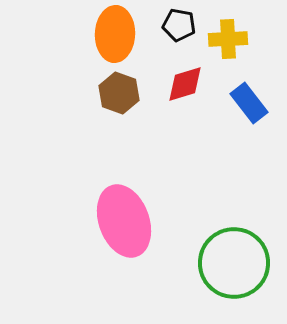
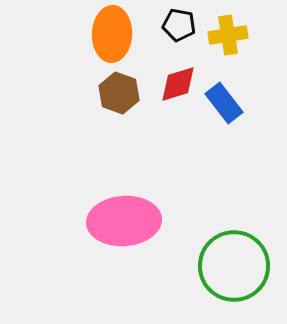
orange ellipse: moved 3 px left
yellow cross: moved 4 px up; rotated 6 degrees counterclockwise
red diamond: moved 7 px left
blue rectangle: moved 25 px left
pink ellipse: rotated 74 degrees counterclockwise
green circle: moved 3 px down
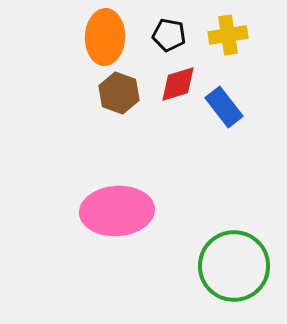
black pentagon: moved 10 px left, 10 px down
orange ellipse: moved 7 px left, 3 px down
blue rectangle: moved 4 px down
pink ellipse: moved 7 px left, 10 px up
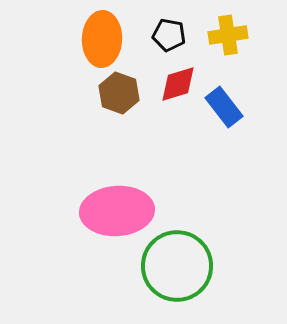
orange ellipse: moved 3 px left, 2 px down
green circle: moved 57 px left
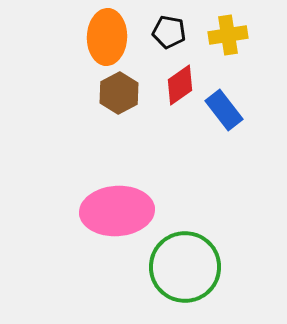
black pentagon: moved 3 px up
orange ellipse: moved 5 px right, 2 px up
red diamond: moved 2 px right, 1 px down; rotated 18 degrees counterclockwise
brown hexagon: rotated 12 degrees clockwise
blue rectangle: moved 3 px down
green circle: moved 8 px right, 1 px down
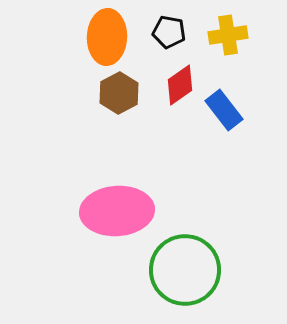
green circle: moved 3 px down
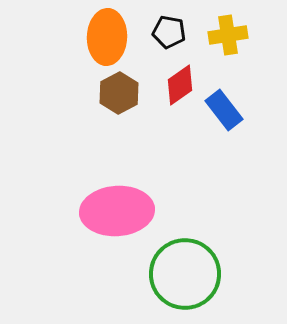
green circle: moved 4 px down
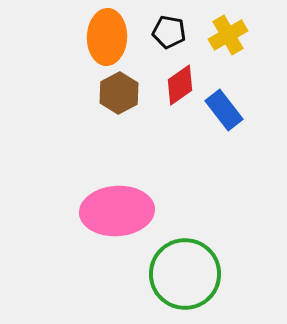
yellow cross: rotated 21 degrees counterclockwise
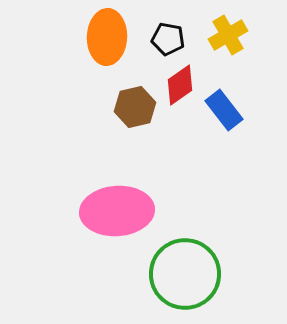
black pentagon: moved 1 px left, 7 px down
brown hexagon: moved 16 px right, 14 px down; rotated 15 degrees clockwise
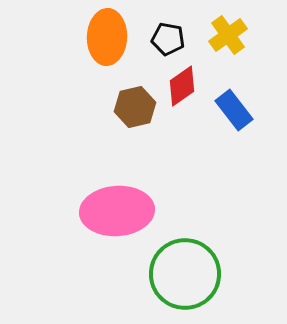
yellow cross: rotated 6 degrees counterclockwise
red diamond: moved 2 px right, 1 px down
blue rectangle: moved 10 px right
